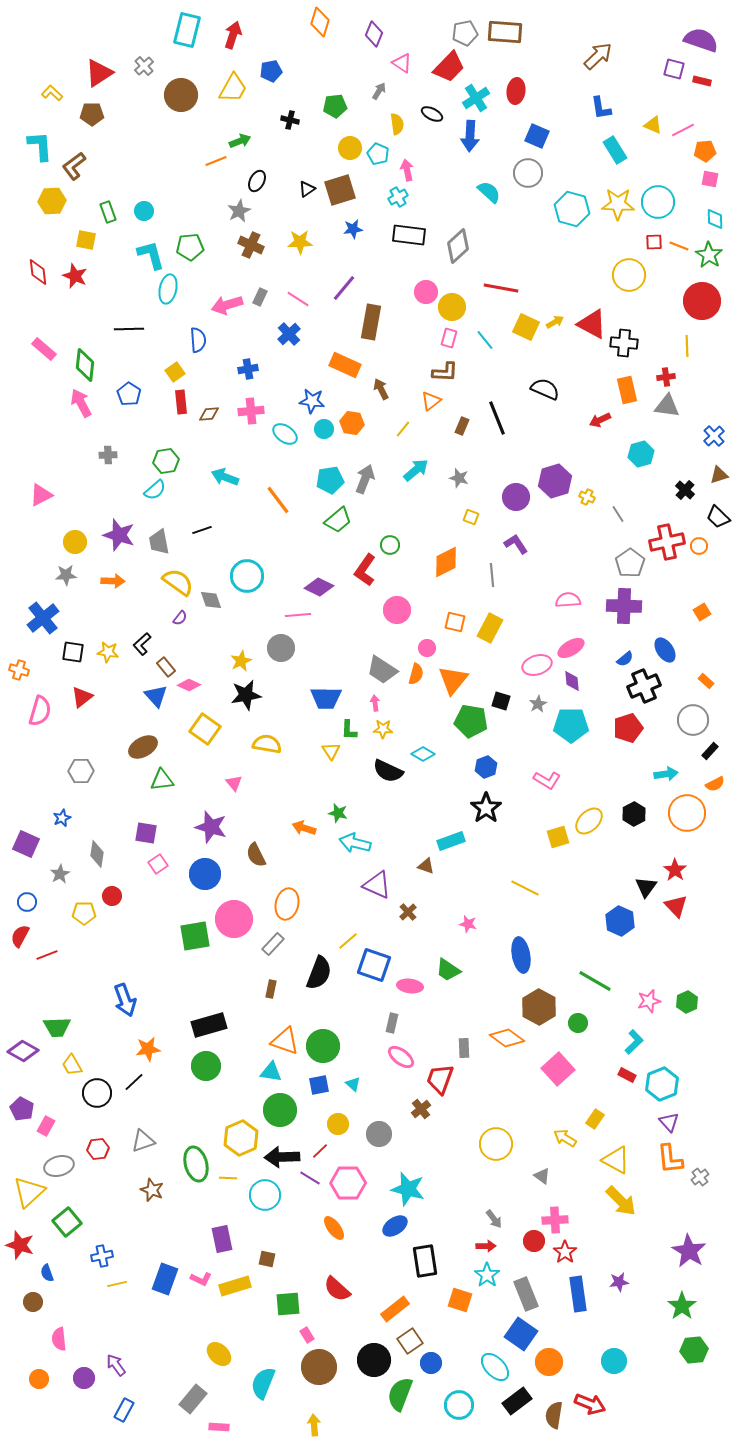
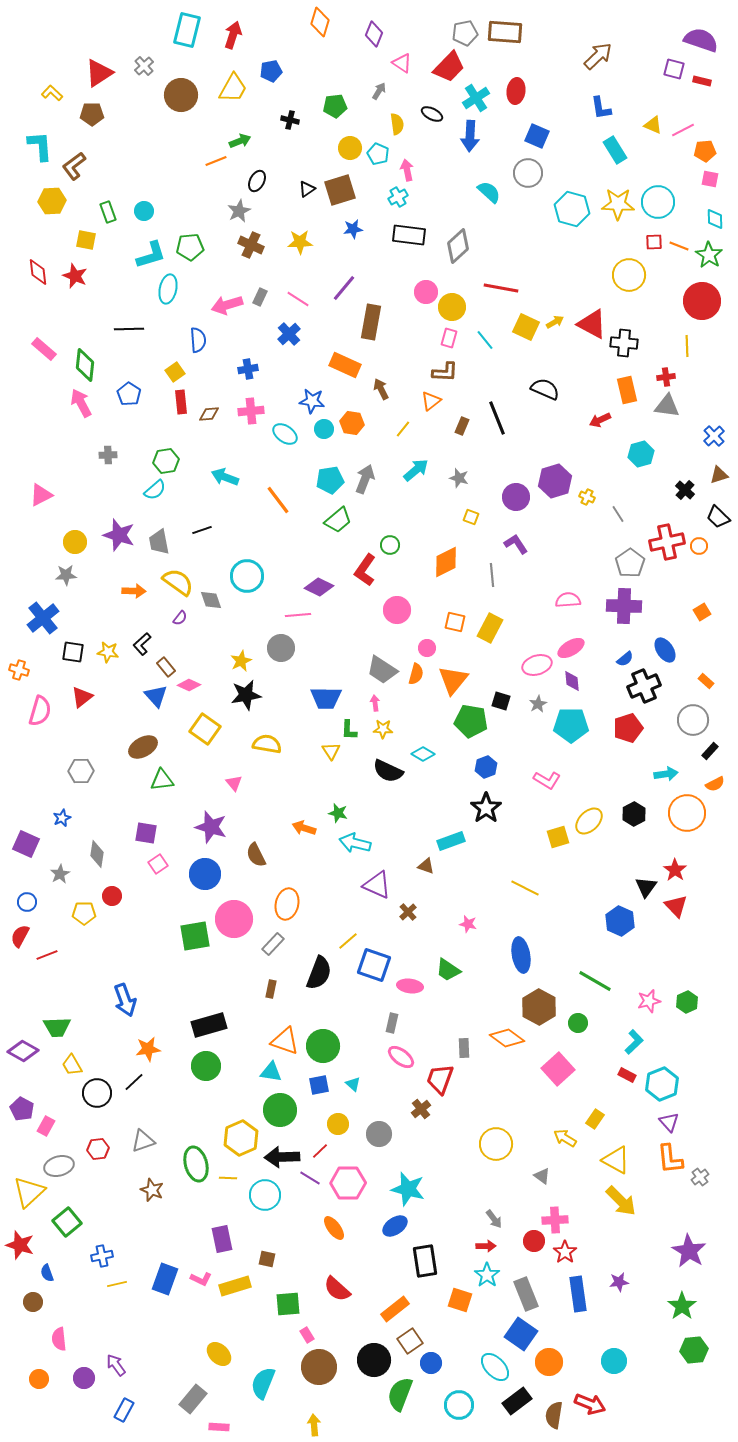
cyan L-shape at (151, 255): rotated 88 degrees clockwise
orange arrow at (113, 581): moved 21 px right, 10 px down
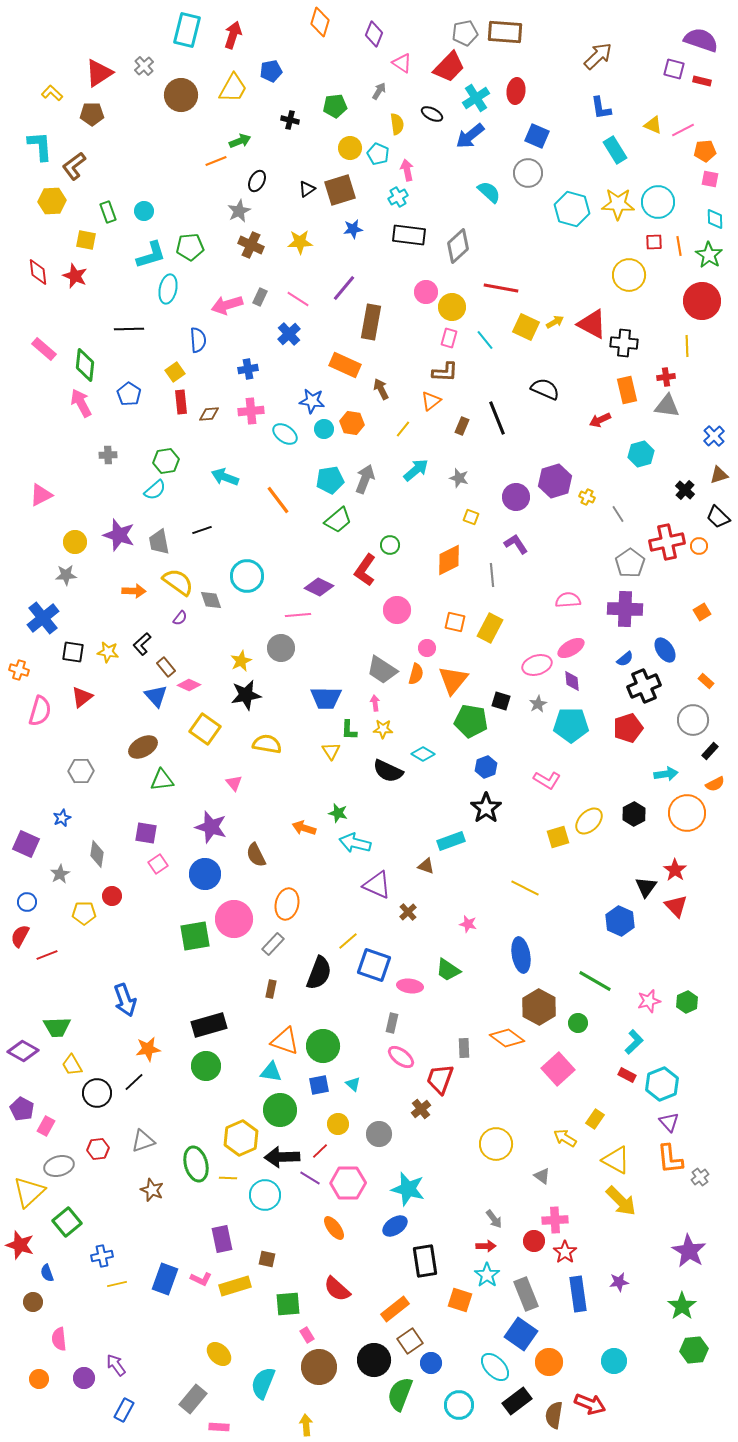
blue arrow at (470, 136): rotated 48 degrees clockwise
orange line at (679, 246): rotated 60 degrees clockwise
orange diamond at (446, 562): moved 3 px right, 2 px up
purple cross at (624, 606): moved 1 px right, 3 px down
yellow arrow at (314, 1425): moved 8 px left
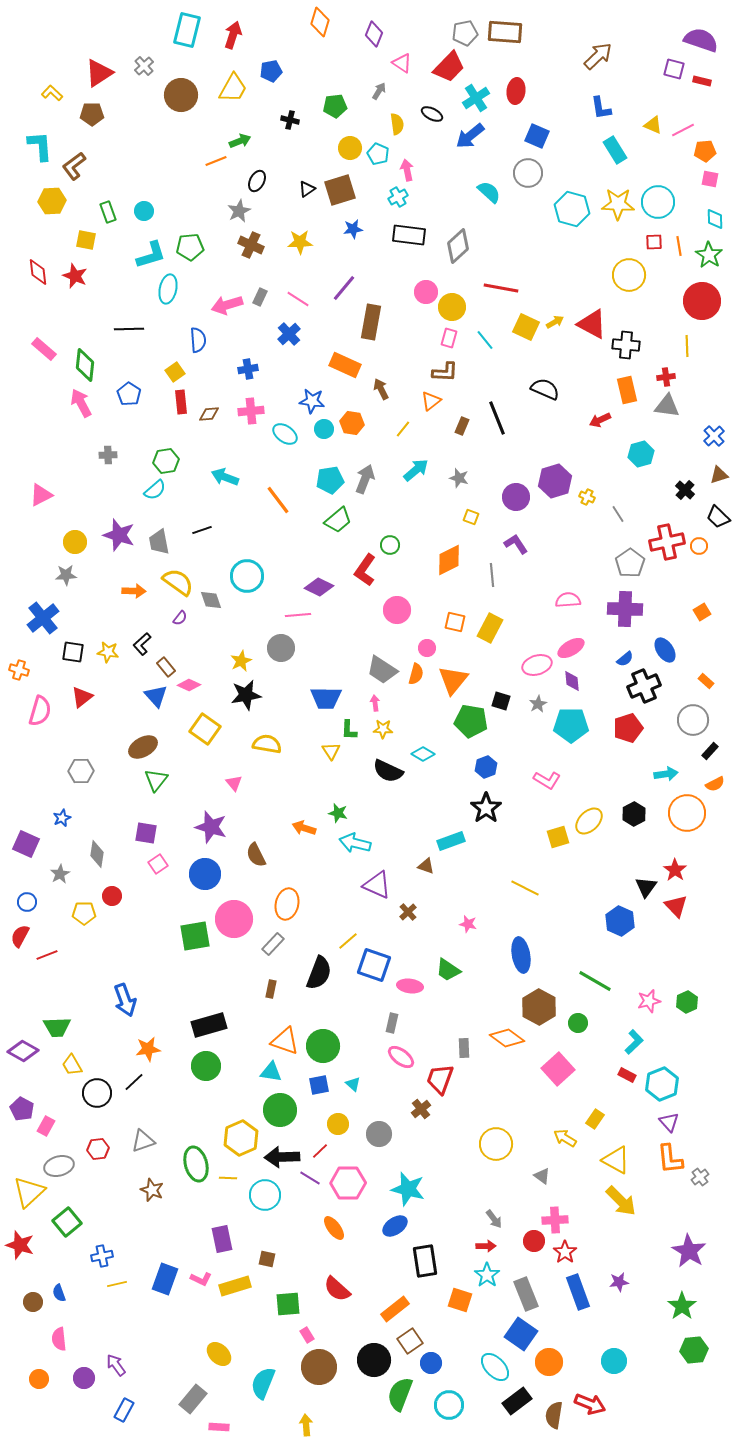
black cross at (624, 343): moved 2 px right, 2 px down
green triangle at (162, 780): moved 6 px left; rotated 45 degrees counterclockwise
blue semicircle at (47, 1273): moved 12 px right, 20 px down
blue rectangle at (578, 1294): moved 2 px up; rotated 12 degrees counterclockwise
cyan circle at (459, 1405): moved 10 px left
